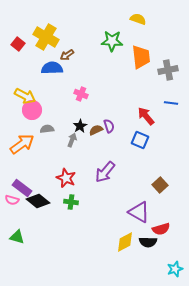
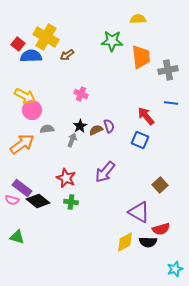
yellow semicircle: rotated 21 degrees counterclockwise
blue semicircle: moved 21 px left, 12 px up
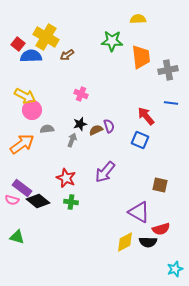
black star: moved 2 px up; rotated 16 degrees clockwise
brown square: rotated 35 degrees counterclockwise
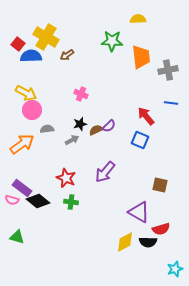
yellow arrow: moved 1 px right, 3 px up
purple semicircle: rotated 64 degrees clockwise
gray arrow: rotated 40 degrees clockwise
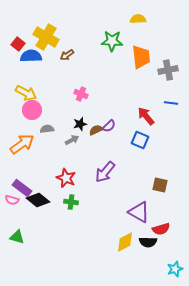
black diamond: moved 1 px up
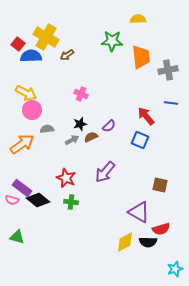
brown semicircle: moved 5 px left, 7 px down
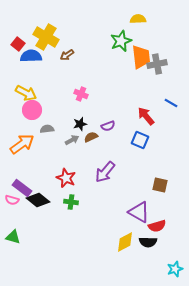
green star: moved 9 px right; rotated 25 degrees counterclockwise
gray cross: moved 11 px left, 6 px up
blue line: rotated 24 degrees clockwise
purple semicircle: moved 1 px left; rotated 24 degrees clockwise
red semicircle: moved 4 px left, 3 px up
green triangle: moved 4 px left
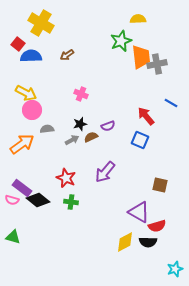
yellow cross: moved 5 px left, 14 px up
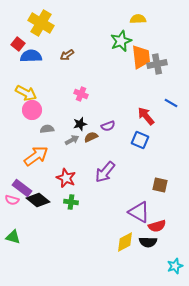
orange arrow: moved 14 px right, 12 px down
cyan star: moved 3 px up
